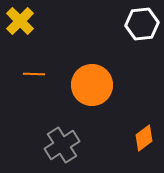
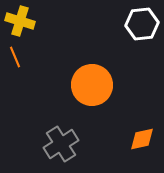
yellow cross: rotated 28 degrees counterclockwise
orange line: moved 19 px left, 17 px up; rotated 65 degrees clockwise
orange diamond: moved 2 px left, 1 px down; rotated 24 degrees clockwise
gray cross: moved 1 px left, 1 px up
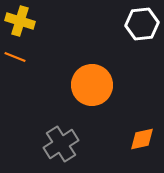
orange line: rotated 45 degrees counterclockwise
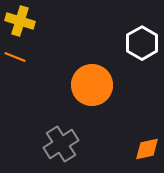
white hexagon: moved 19 px down; rotated 24 degrees counterclockwise
orange diamond: moved 5 px right, 10 px down
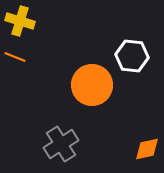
white hexagon: moved 10 px left, 13 px down; rotated 24 degrees counterclockwise
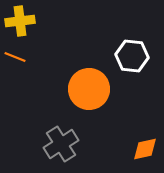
yellow cross: rotated 24 degrees counterclockwise
orange circle: moved 3 px left, 4 px down
orange diamond: moved 2 px left
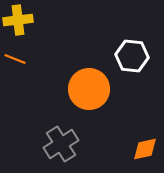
yellow cross: moved 2 px left, 1 px up
orange line: moved 2 px down
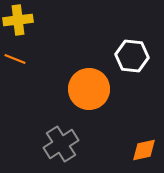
orange diamond: moved 1 px left, 1 px down
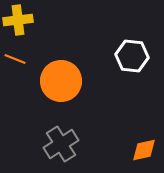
orange circle: moved 28 px left, 8 px up
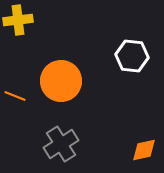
orange line: moved 37 px down
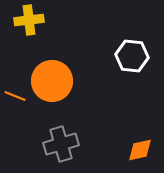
yellow cross: moved 11 px right
orange circle: moved 9 px left
gray cross: rotated 16 degrees clockwise
orange diamond: moved 4 px left
